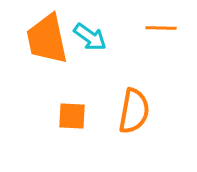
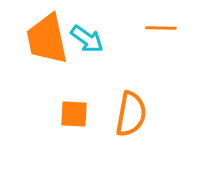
cyan arrow: moved 3 px left, 2 px down
orange semicircle: moved 3 px left, 3 px down
orange square: moved 2 px right, 2 px up
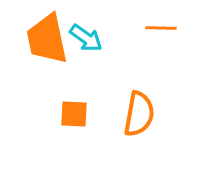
cyan arrow: moved 1 px left, 1 px up
orange semicircle: moved 8 px right
